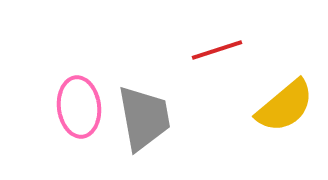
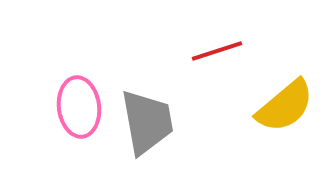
red line: moved 1 px down
gray trapezoid: moved 3 px right, 4 px down
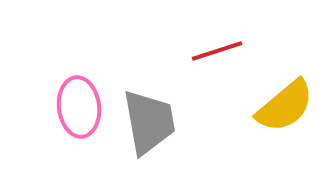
gray trapezoid: moved 2 px right
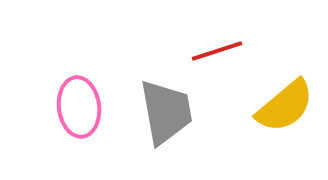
gray trapezoid: moved 17 px right, 10 px up
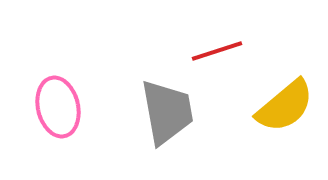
pink ellipse: moved 21 px left; rotated 6 degrees counterclockwise
gray trapezoid: moved 1 px right
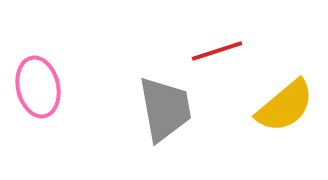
pink ellipse: moved 20 px left, 20 px up
gray trapezoid: moved 2 px left, 3 px up
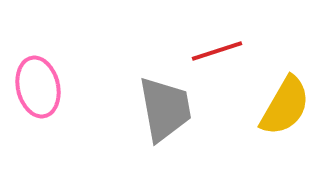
yellow semicircle: rotated 20 degrees counterclockwise
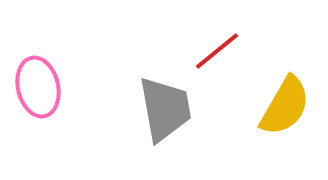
red line: rotated 21 degrees counterclockwise
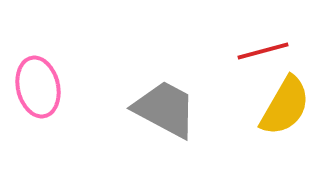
red line: moved 46 px right; rotated 24 degrees clockwise
gray trapezoid: rotated 52 degrees counterclockwise
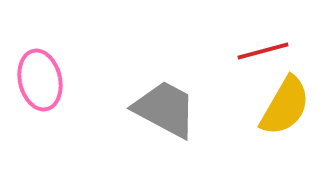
pink ellipse: moved 2 px right, 7 px up
